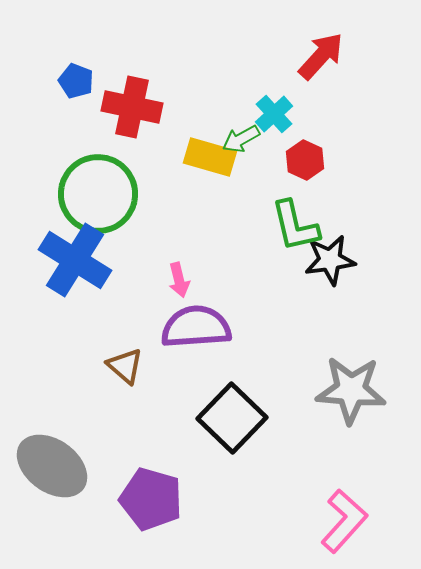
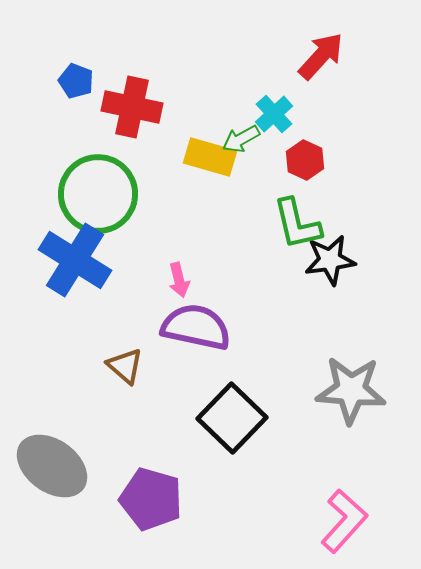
green L-shape: moved 2 px right, 2 px up
purple semicircle: rotated 16 degrees clockwise
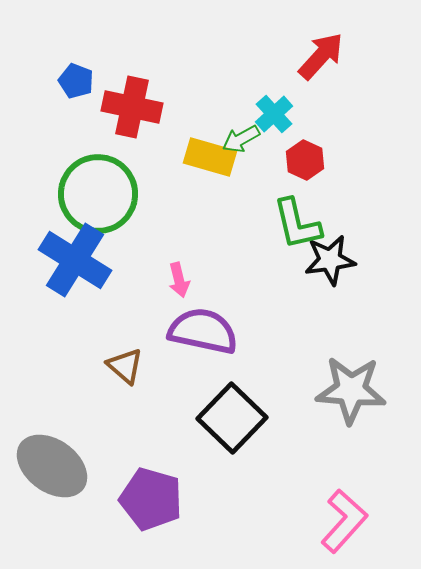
purple semicircle: moved 7 px right, 4 px down
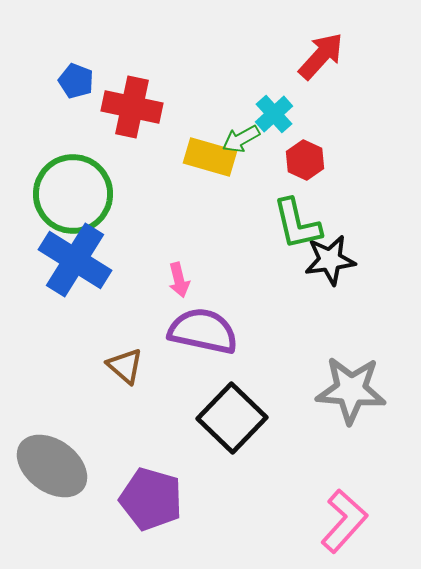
green circle: moved 25 px left
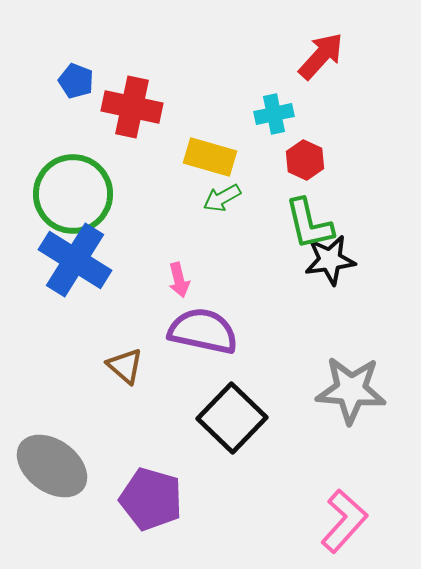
cyan cross: rotated 30 degrees clockwise
green arrow: moved 19 px left, 59 px down
green L-shape: moved 12 px right
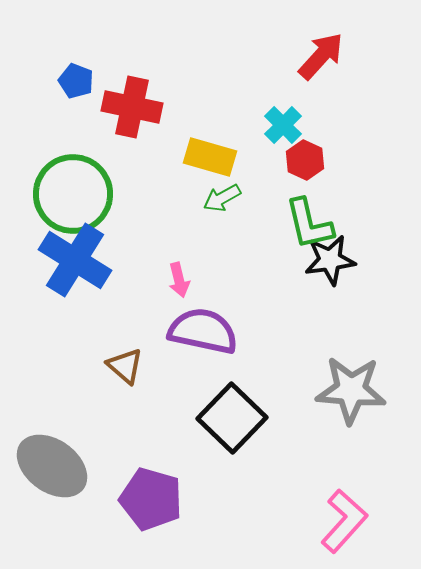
cyan cross: moved 9 px right, 11 px down; rotated 33 degrees counterclockwise
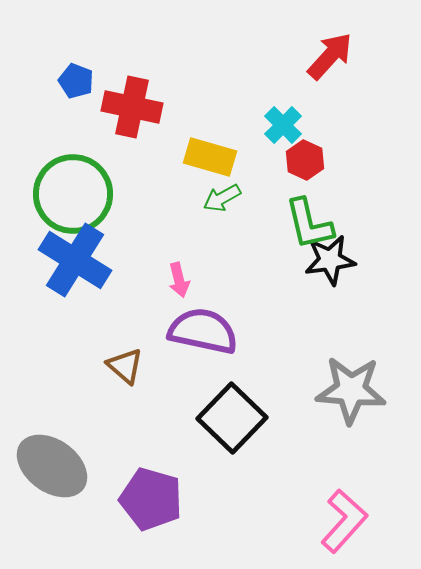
red arrow: moved 9 px right
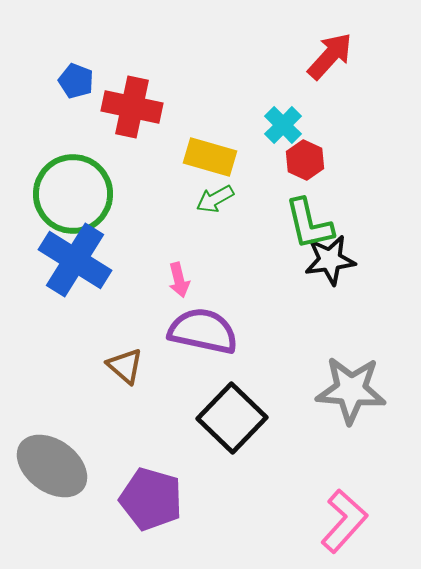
green arrow: moved 7 px left, 1 px down
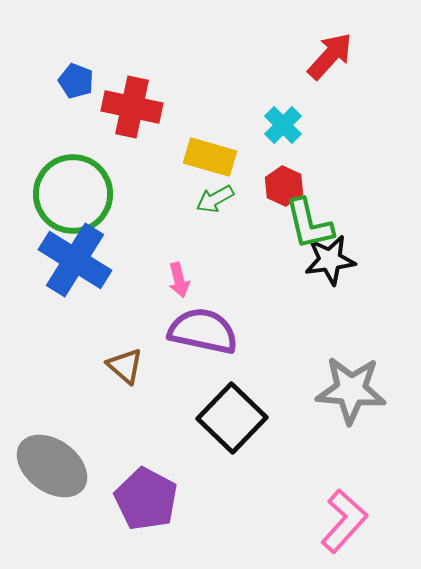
red hexagon: moved 21 px left, 26 px down
purple pentagon: moved 5 px left; rotated 12 degrees clockwise
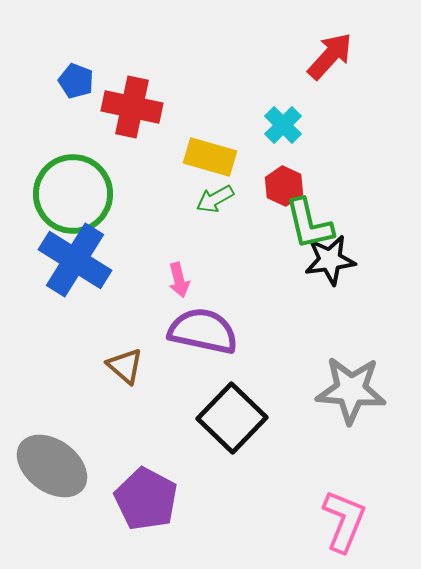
pink L-shape: rotated 20 degrees counterclockwise
